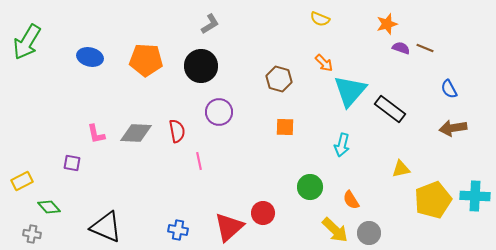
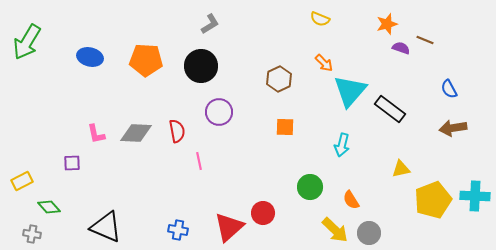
brown line: moved 8 px up
brown hexagon: rotated 20 degrees clockwise
purple square: rotated 12 degrees counterclockwise
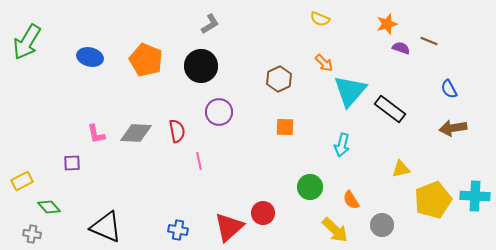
brown line: moved 4 px right, 1 px down
orange pentagon: rotated 20 degrees clockwise
gray circle: moved 13 px right, 8 px up
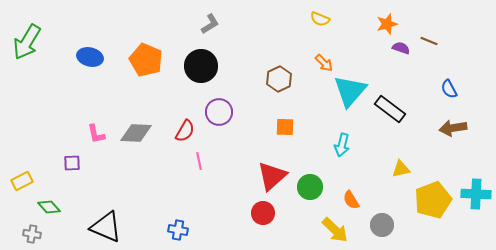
red semicircle: moved 8 px right; rotated 40 degrees clockwise
cyan cross: moved 1 px right, 2 px up
red triangle: moved 43 px right, 51 px up
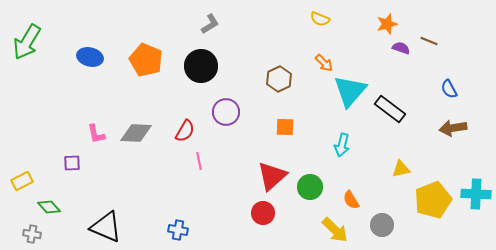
purple circle: moved 7 px right
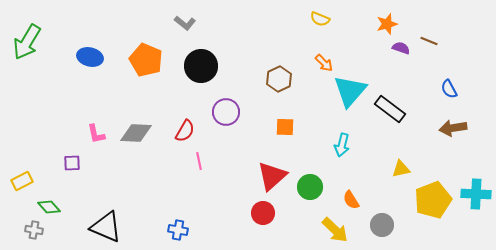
gray L-shape: moved 25 px left, 1 px up; rotated 70 degrees clockwise
gray cross: moved 2 px right, 4 px up
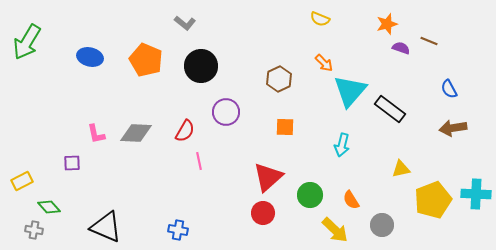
red triangle: moved 4 px left, 1 px down
green circle: moved 8 px down
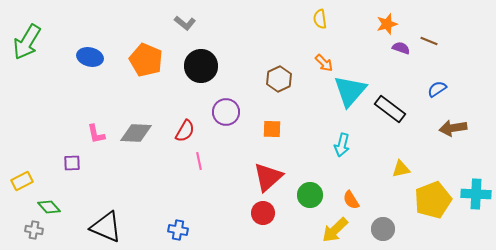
yellow semicircle: rotated 60 degrees clockwise
blue semicircle: moved 12 px left; rotated 84 degrees clockwise
orange square: moved 13 px left, 2 px down
gray circle: moved 1 px right, 4 px down
yellow arrow: rotated 92 degrees clockwise
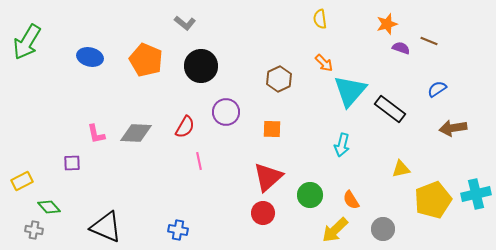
red semicircle: moved 4 px up
cyan cross: rotated 16 degrees counterclockwise
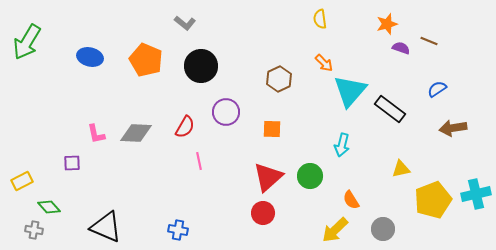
green circle: moved 19 px up
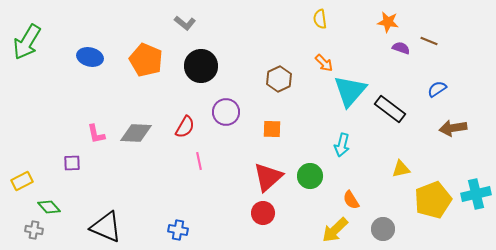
orange star: moved 1 px right, 2 px up; rotated 25 degrees clockwise
